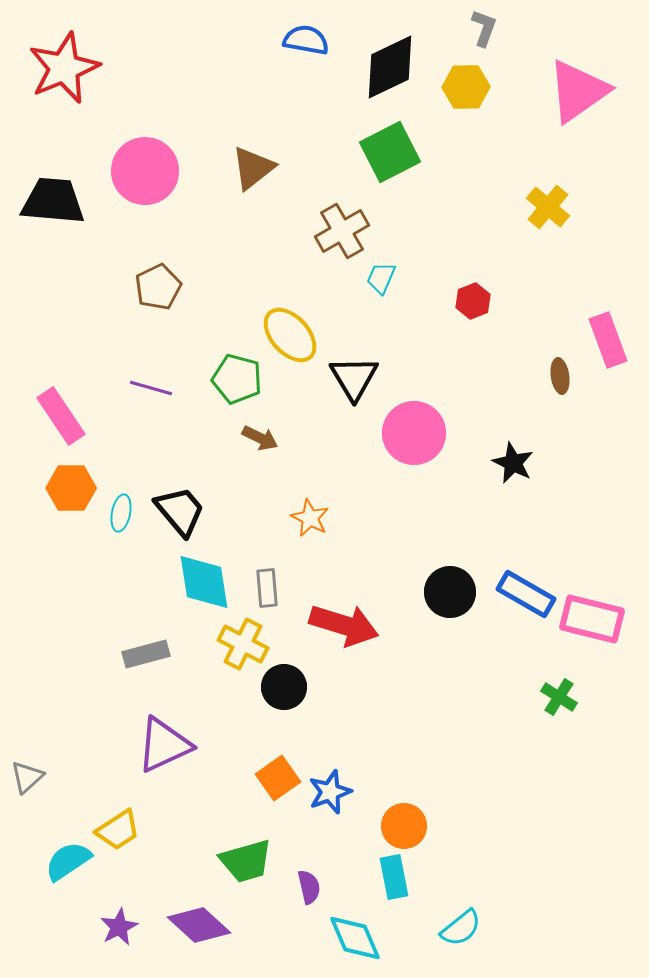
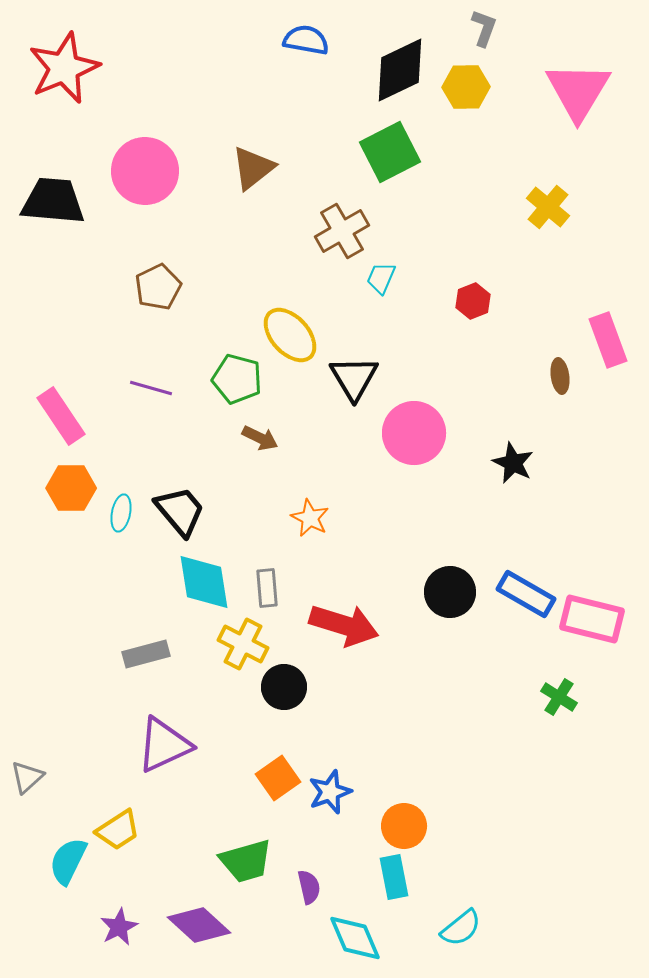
black diamond at (390, 67): moved 10 px right, 3 px down
pink triangle at (578, 91): rotated 24 degrees counterclockwise
cyan semicircle at (68, 861): rotated 30 degrees counterclockwise
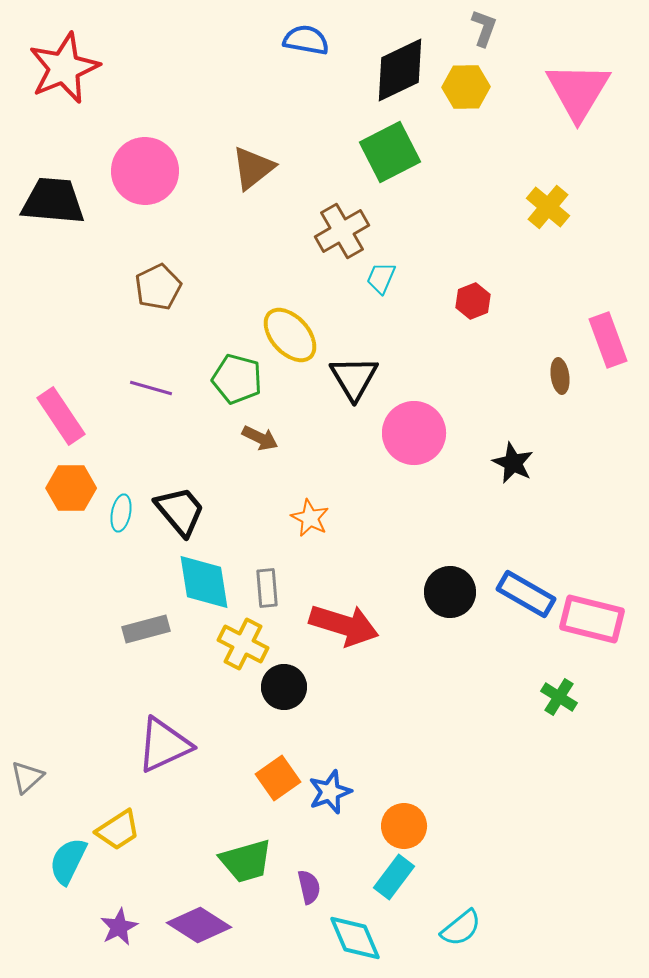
gray rectangle at (146, 654): moved 25 px up
cyan rectangle at (394, 877): rotated 48 degrees clockwise
purple diamond at (199, 925): rotated 10 degrees counterclockwise
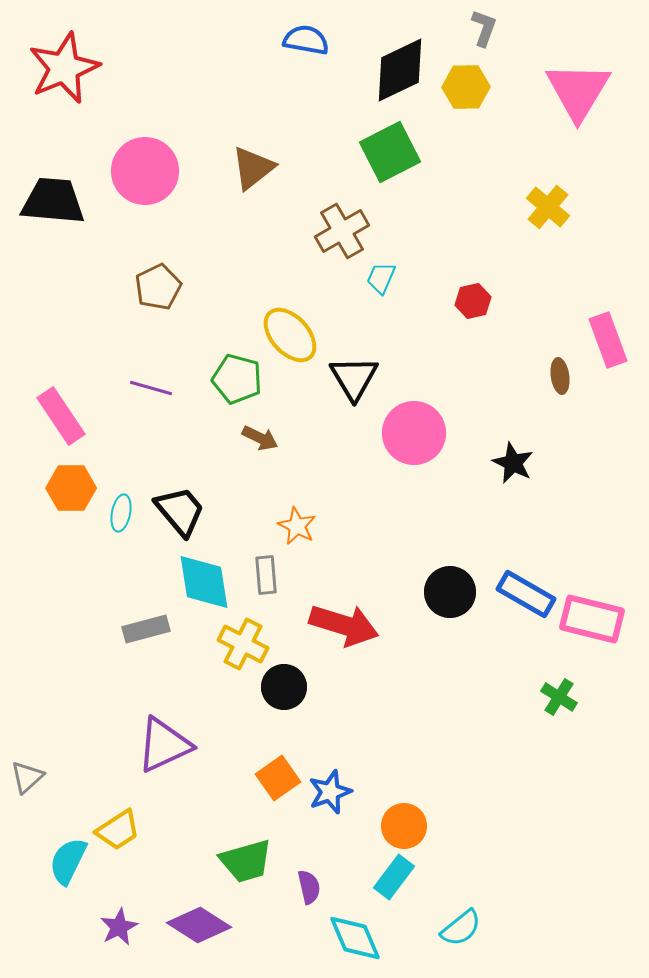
red hexagon at (473, 301): rotated 8 degrees clockwise
orange star at (310, 518): moved 13 px left, 8 px down
gray rectangle at (267, 588): moved 1 px left, 13 px up
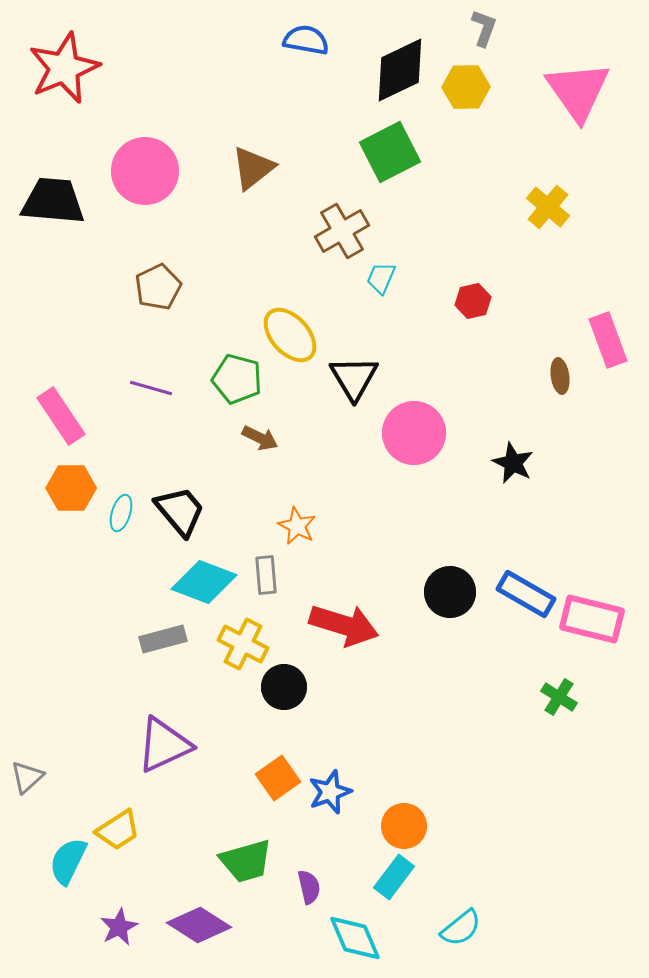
pink triangle at (578, 91): rotated 6 degrees counterclockwise
cyan ellipse at (121, 513): rotated 6 degrees clockwise
cyan diamond at (204, 582): rotated 60 degrees counterclockwise
gray rectangle at (146, 629): moved 17 px right, 10 px down
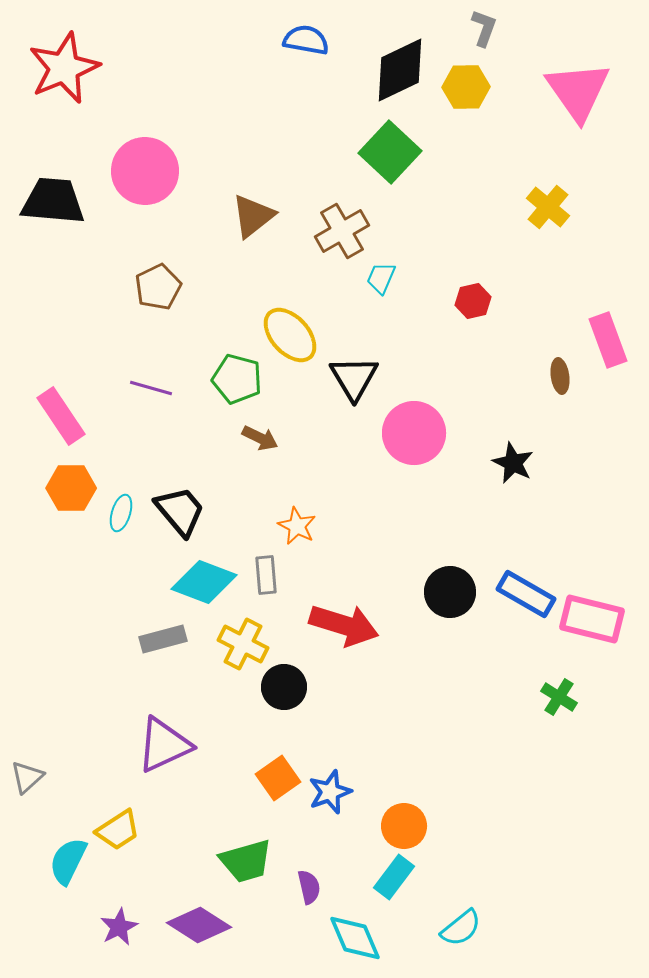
green square at (390, 152): rotated 20 degrees counterclockwise
brown triangle at (253, 168): moved 48 px down
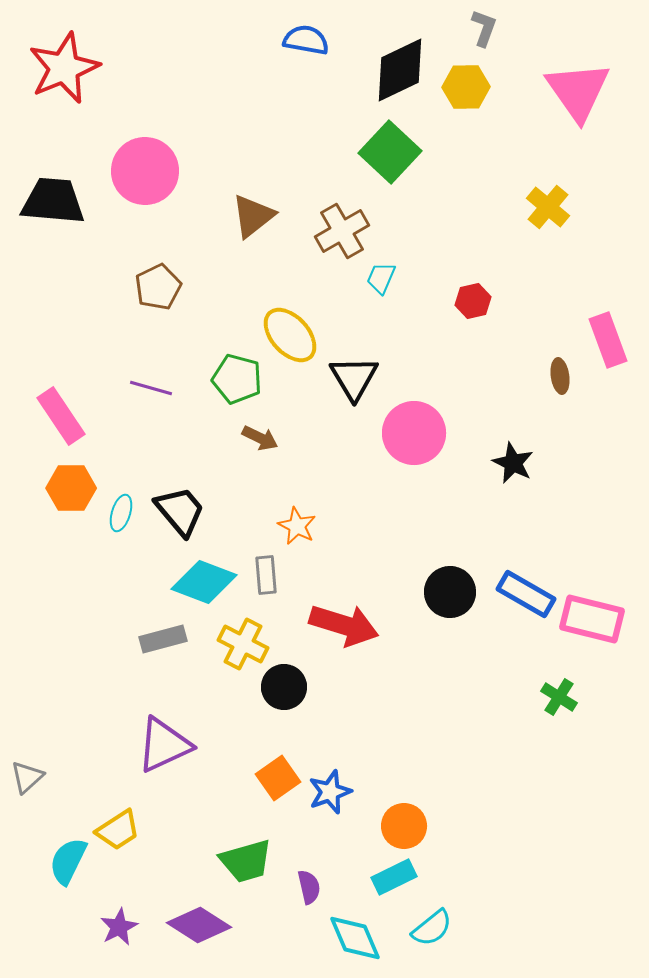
cyan rectangle at (394, 877): rotated 27 degrees clockwise
cyan semicircle at (461, 928): moved 29 px left
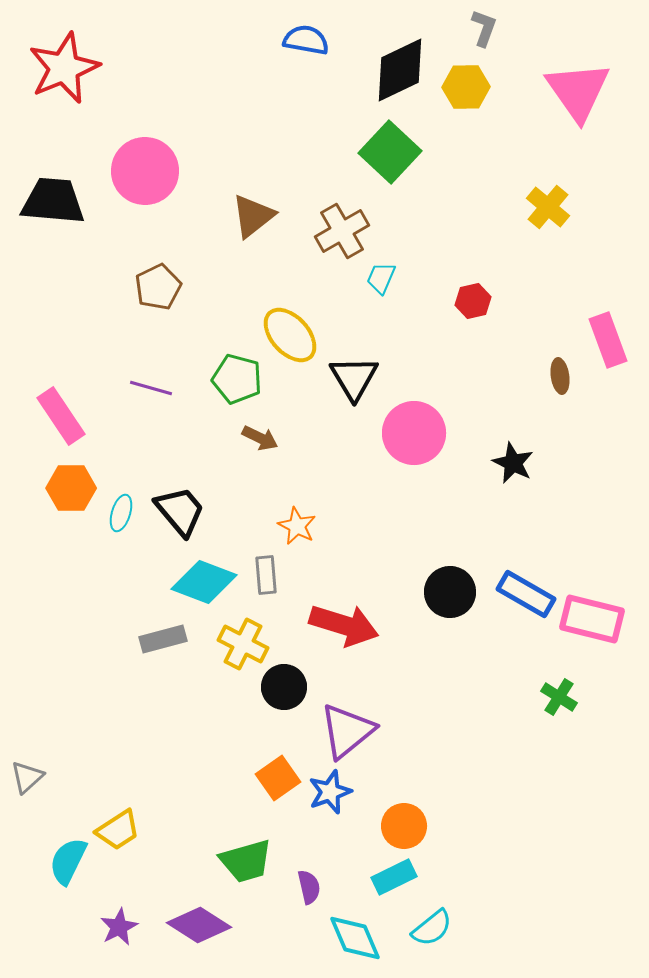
purple triangle at (164, 745): moved 183 px right, 14 px up; rotated 14 degrees counterclockwise
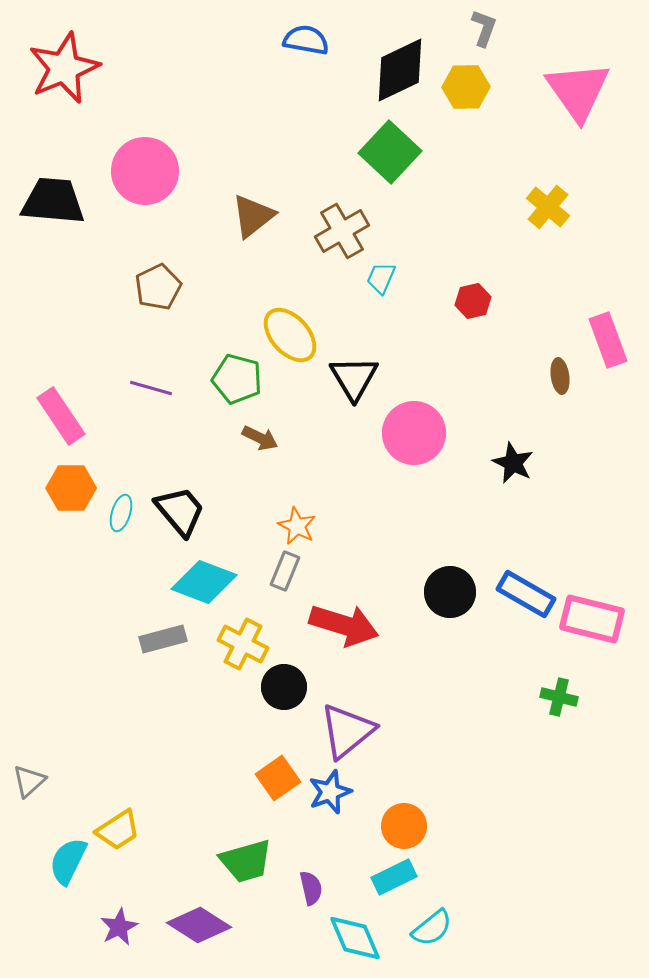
gray rectangle at (266, 575): moved 19 px right, 4 px up; rotated 27 degrees clockwise
green cross at (559, 697): rotated 18 degrees counterclockwise
gray triangle at (27, 777): moved 2 px right, 4 px down
purple semicircle at (309, 887): moved 2 px right, 1 px down
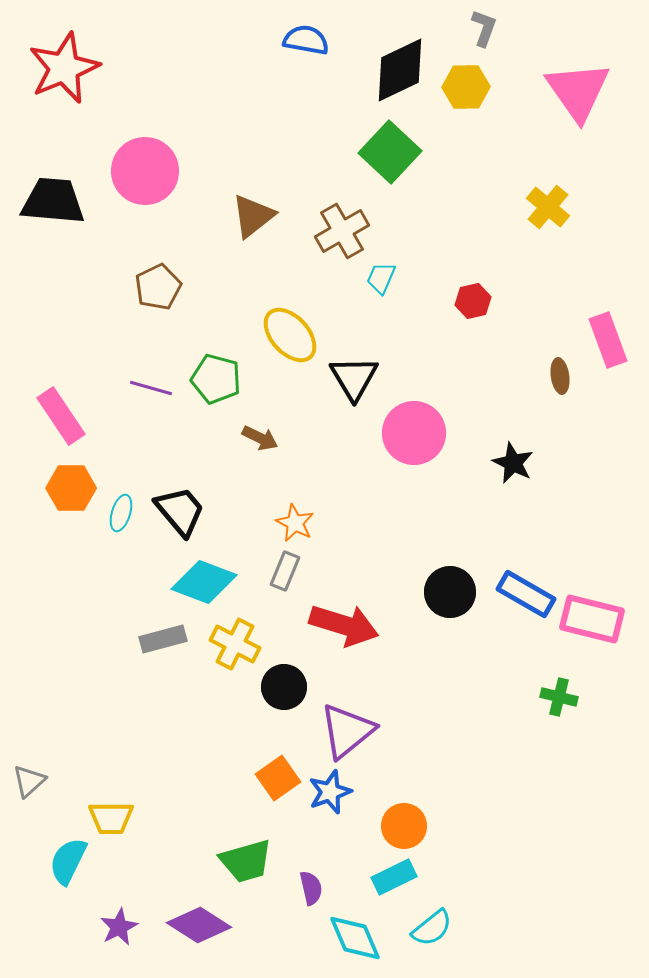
green pentagon at (237, 379): moved 21 px left
orange star at (297, 526): moved 2 px left, 3 px up
yellow cross at (243, 644): moved 8 px left
yellow trapezoid at (118, 830): moved 7 px left, 12 px up; rotated 33 degrees clockwise
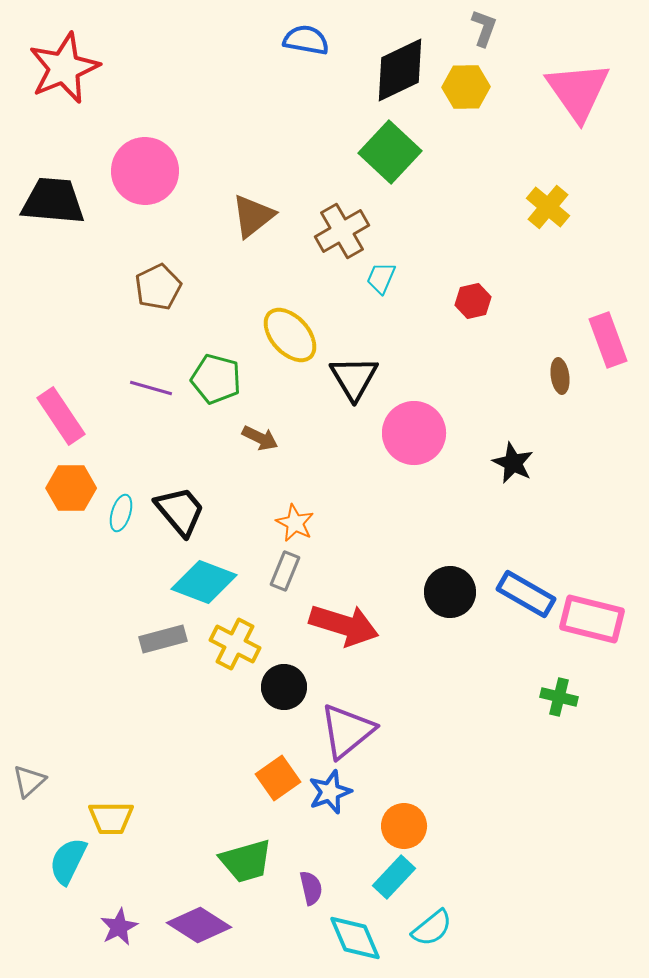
cyan rectangle at (394, 877): rotated 21 degrees counterclockwise
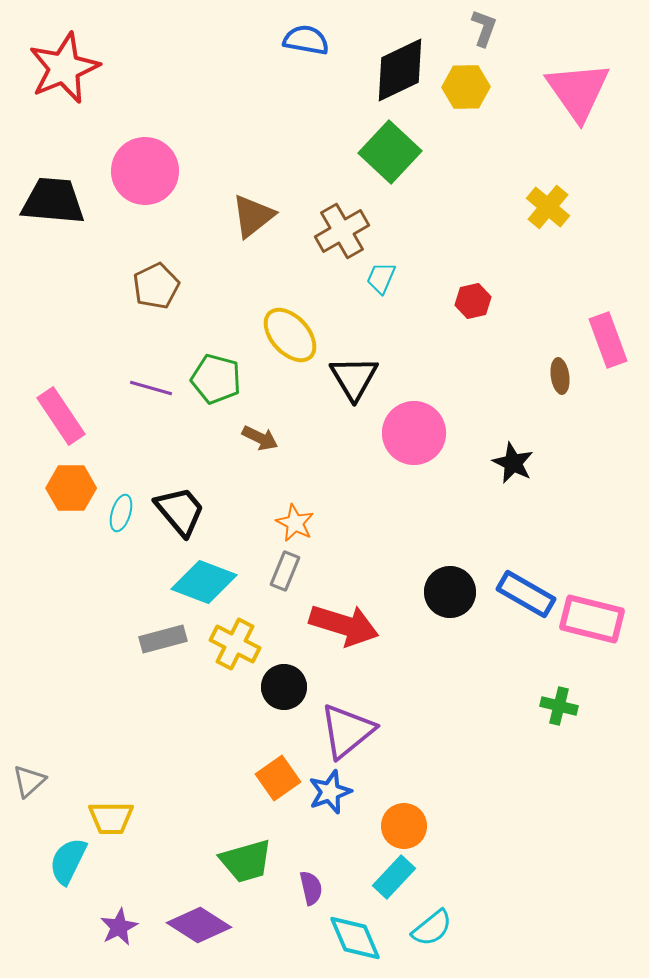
brown pentagon at (158, 287): moved 2 px left, 1 px up
green cross at (559, 697): moved 9 px down
